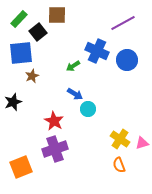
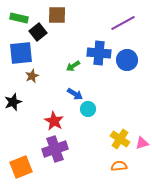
green rectangle: moved 1 px up; rotated 60 degrees clockwise
blue cross: moved 2 px right, 2 px down; rotated 20 degrees counterclockwise
orange semicircle: moved 1 px down; rotated 105 degrees clockwise
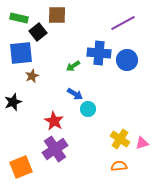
purple cross: rotated 15 degrees counterclockwise
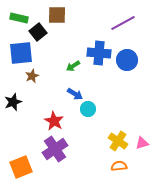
yellow cross: moved 2 px left, 2 px down
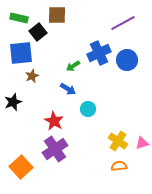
blue cross: rotated 30 degrees counterclockwise
blue arrow: moved 7 px left, 5 px up
orange square: rotated 20 degrees counterclockwise
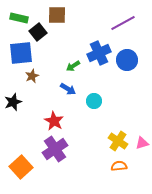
cyan circle: moved 6 px right, 8 px up
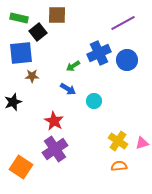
brown star: rotated 24 degrees clockwise
orange square: rotated 15 degrees counterclockwise
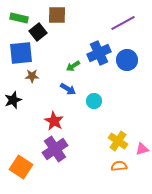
black star: moved 2 px up
pink triangle: moved 6 px down
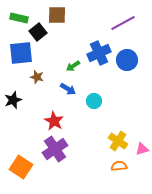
brown star: moved 5 px right, 1 px down; rotated 16 degrees clockwise
